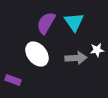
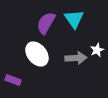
cyan triangle: moved 3 px up
white star: rotated 16 degrees counterclockwise
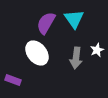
white ellipse: moved 1 px up
gray arrow: rotated 100 degrees clockwise
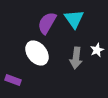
purple semicircle: moved 1 px right
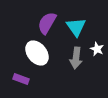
cyan triangle: moved 2 px right, 8 px down
white star: moved 1 px up; rotated 24 degrees counterclockwise
purple rectangle: moved 8 px right, 1 px up
